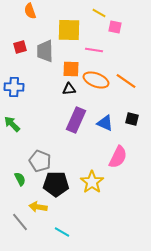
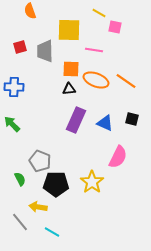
cyan line: moved 10 px left
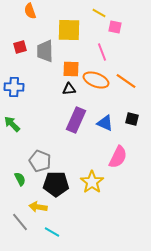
pink line: moved 8 px right, 2 px down; rotated 60 degrees clockwise
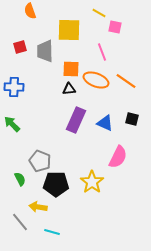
cyan line: rotated 14 degrees counterclockwise
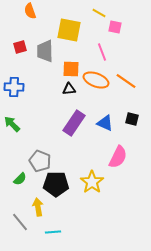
yellow square: rotated 10 degrees clockwise
purple rectangle: moved 2 px left, 3 px down; rotated 10 degrees clockwise
green semicircle: rotated 72 degrees clockwise
yellow arrow: rotated 72 degrees clockwise
cyan line: moved 1 px right; rotated 21 degrees counterclockwise
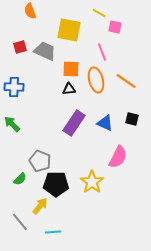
gray trapezoid: rotated 115 degrees clockwise
orange ellipse: rotated 55 degrees clockwise
yellow arrow: moved 2 px right, 1 px up; rotated 48 degrees clockwise
